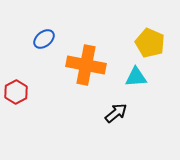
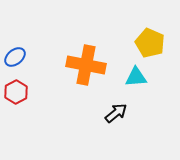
blue ellipse: moved 29 px left, 18 px down
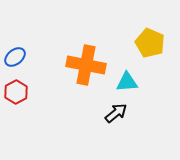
cyan triangle: moved 9 px left, 5 px down
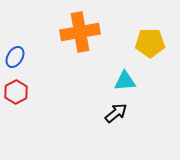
yellow pentagon: rotated 24 degrees counterclockwise
blue ellipse: rotated 20 degrees counterclockwise
orange cross: moved 6 px left, 33 px up; rotated 21 degrees counterclockwise
cyan triangle: moved 2 px left, 1 px up
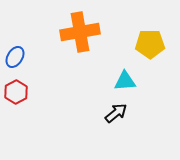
yellow pentagon: moved 1 px down
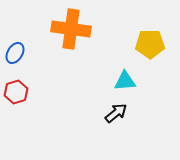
orange cross: moved 9 px left, 3 px up; rotated 18 degrees clockwise
blue ellipse: moved 4 px up
red hexagon: rotated 10 degrees clockwise
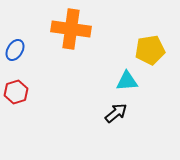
yellow pentagon: moved 6 px down; rotated 8 degrees counterclockwise
blue ellipse: moved 3 px up
cyan triangle: moved 2 px right
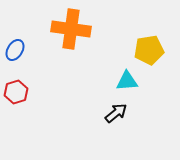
yellow pentagon: moved 1 px left
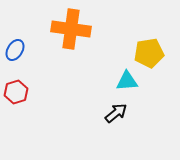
yellow pentagon: moved 3 px down
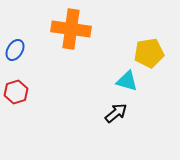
cyan triangle: rotated 20 degrees clockwise
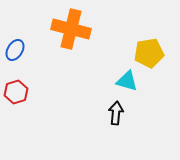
orange cross: rotated 6 degrees clockwise
black arrow: rotated 45 degrees counterclockwise
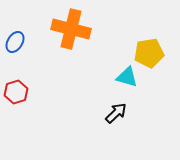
blue ellipse: moved 8 px up
cyan triangle: moved 4 px up
black arrow: rotated 40 degrees clockwise
